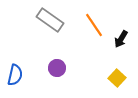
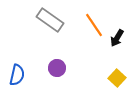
black arrow: moved 4 px left, 1 px up
blue semicircle: moved 2 px right
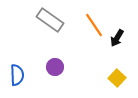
purple circle: moved 2 px left, 1 px up
blue semicircle: rotated 15 degrees counterclockwise
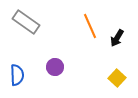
gray rectangle: moved 24 px left, 2 px down
orange line: moved 4 px left, 1 px down; rotated 10 degrees clockwise
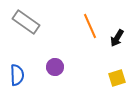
yellow square: rotated 30 degrees clockwise
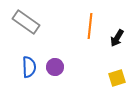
orange line: rotated 30 degrees clockwise
blue semicircle: moved 12 px right, 8 px up
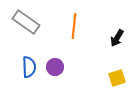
orange line: moved 16 px left
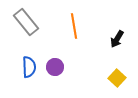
gray rectangle: rotated 16 degrees clockwise
orange line: rotated 15 degrees counterclockwise
black arrow: moved 1 px down
yellow square: rotated 30 degrees counterclockwise
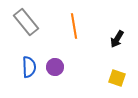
yellow square: rotated 24 degrees counterclockwise
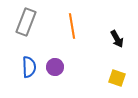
gray rectangle: rotated 60 degrees clockwise
orange line: moved 2 px left
black arrow: rotated 60 degrees counterclockwise
